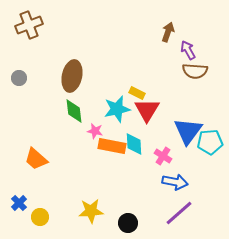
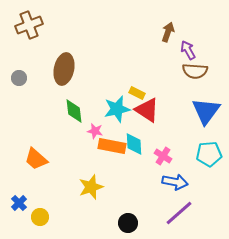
brown ellipse: moved 8 px left, 7 px up
red triangle: rotated 28 degrees counterclockwise
blue triangle: moved 18 px right, 20 px up
cyan pentagon: moved 1 px left, 12 px down
yellow star: moved 24 px up; rotated 15 degrees counterclockwise
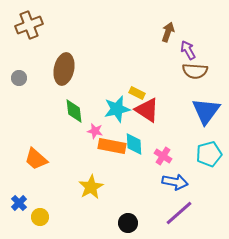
cyan pentagon: rotated 10 degrees counterclockwise
yellow star: rotated 10 degrees counterclockwise
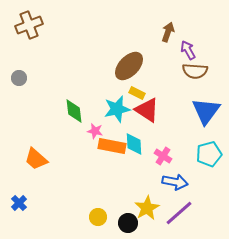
brown ellipse: moved 65 px right, 3 px up; rotated 32 degrees clockwise
yellow star: moved 56 px right, 21 px down
yellow circle: moved 58 px right
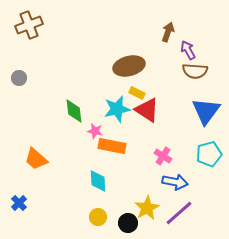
brown ellipse: rotated 32 degrees clockwise
cyan diamond: moved 36 px left, 37 px down
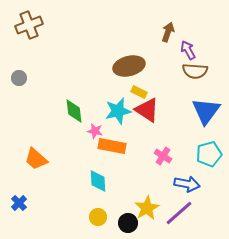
yellow rectangle: moved 2 px right, 1 px up
cyan star: moved 1 px right, 2 px down
blue arrow: moved 12 px right, 2 px down
